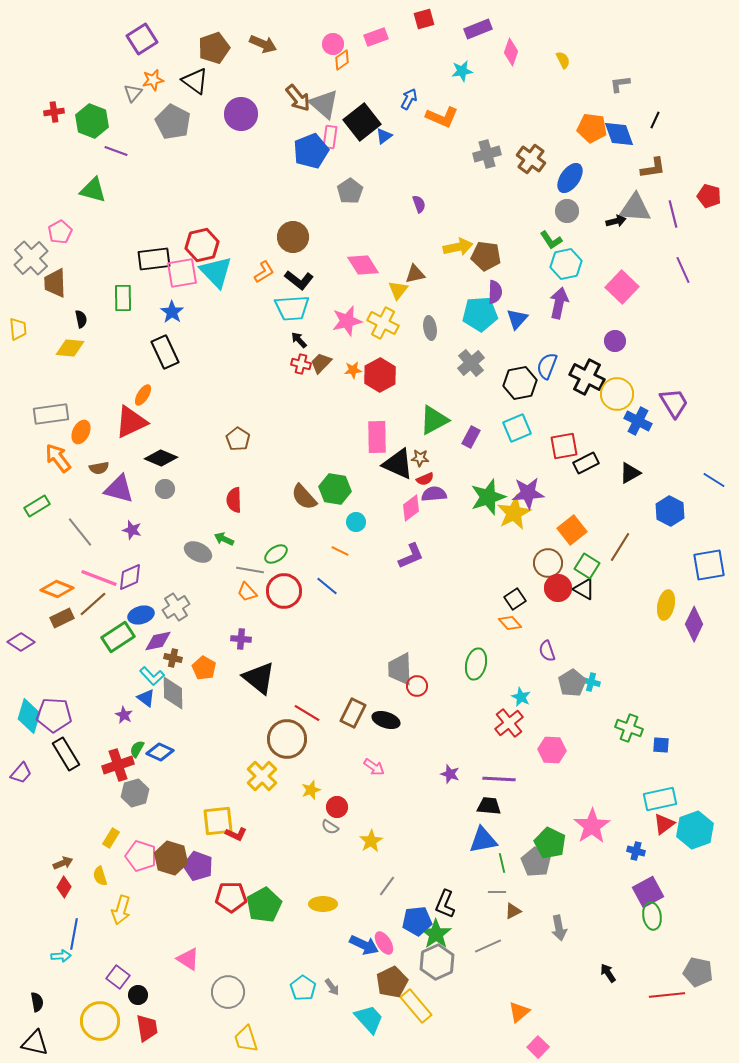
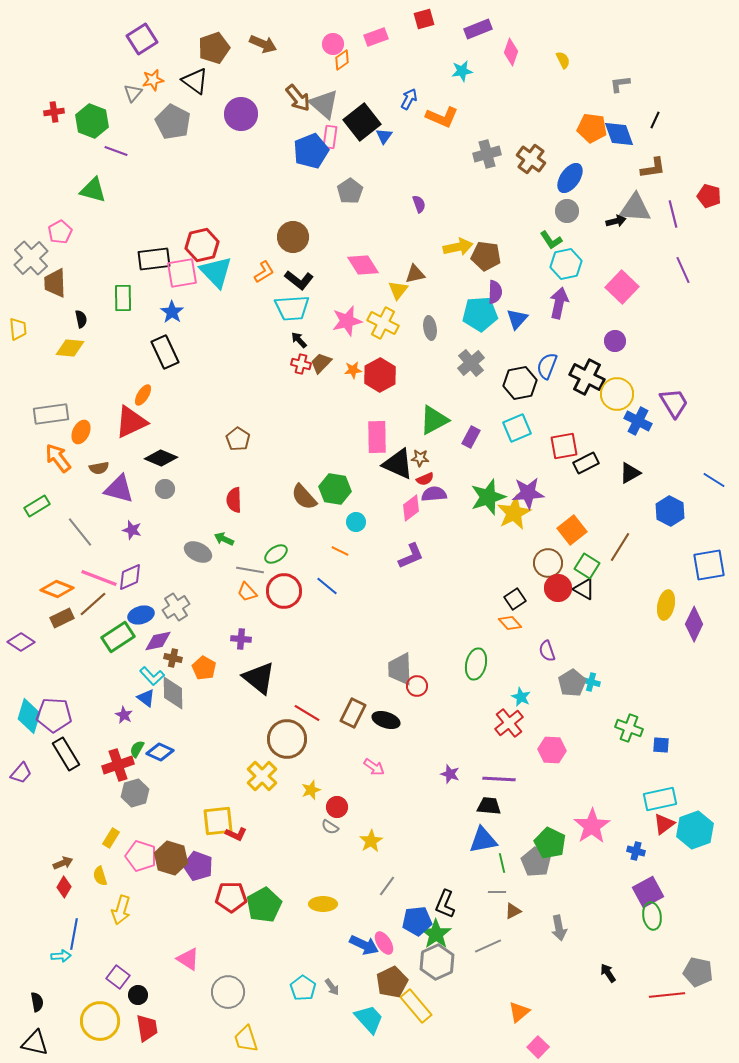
blue triangle at (384, 136): rotated 18 degrees counterclockwise
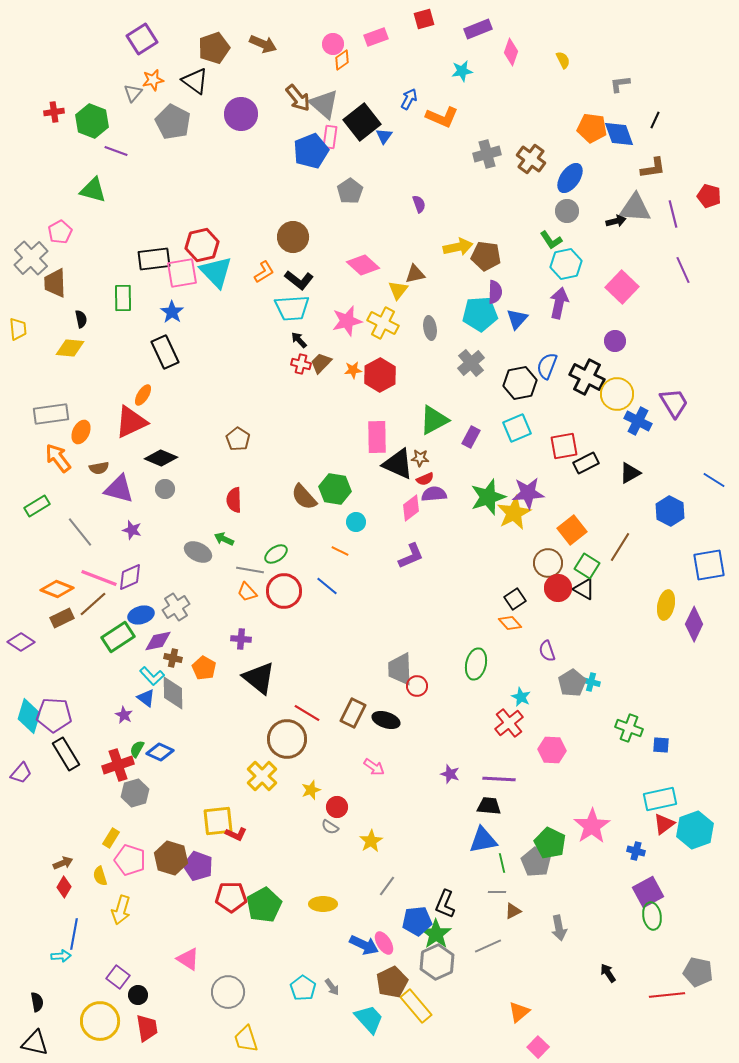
pink diamond at (363, 265): rotated 16 degrees counterclockwise
pink pentagon at (141, 856): moved 11 px left, 4 px down
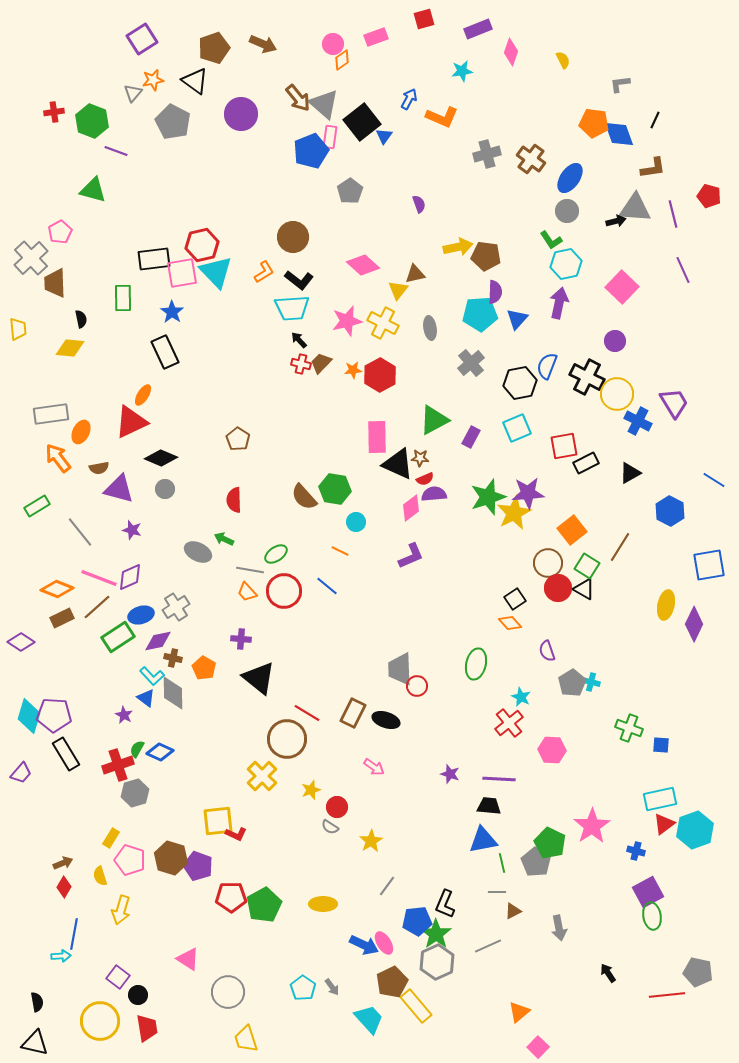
orange pentagon at (592, 128): moved 2 px right, 5 px up
brown line at (93, 604): moved 4 px right, 3 px down
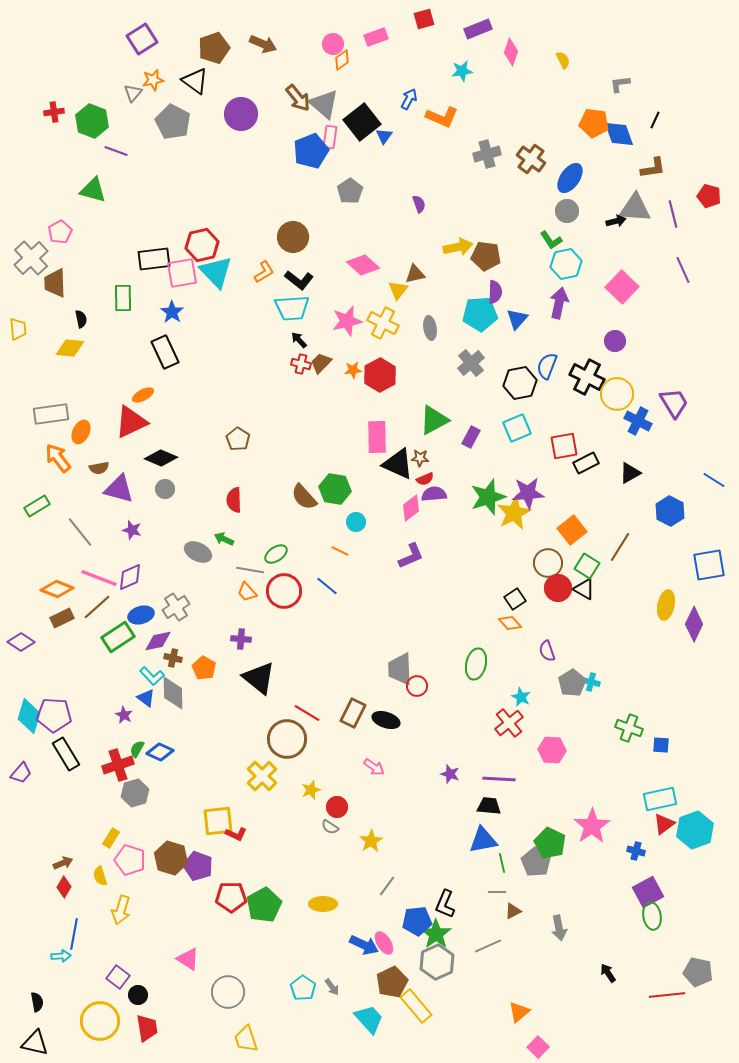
orange ellipse at (143, 395): rotated 30 degrees clockwise
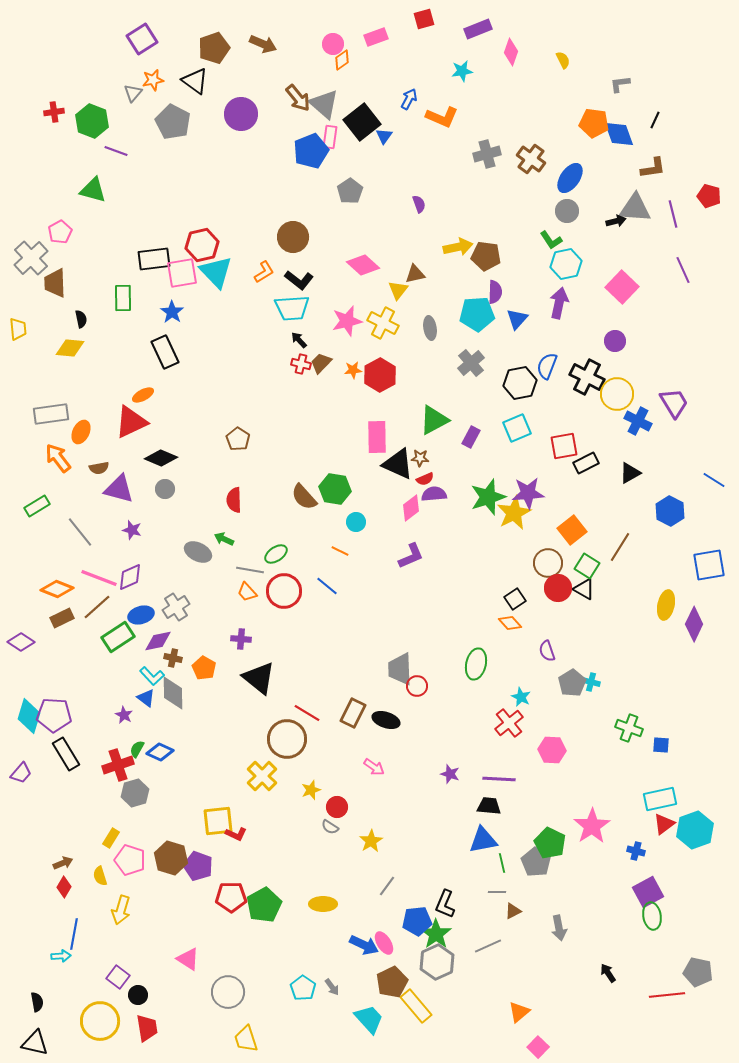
cyan pentagon at (480, 314): moved 3 px left
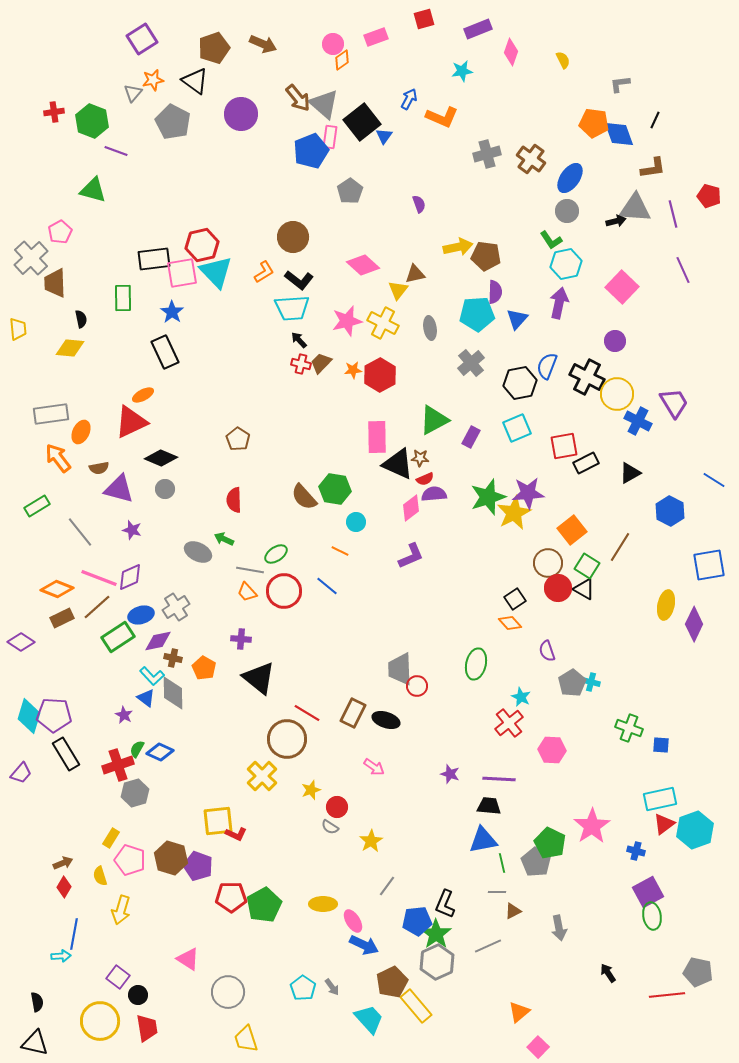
pink ellipse at (384, 943): moved 31 px left, 22 px up
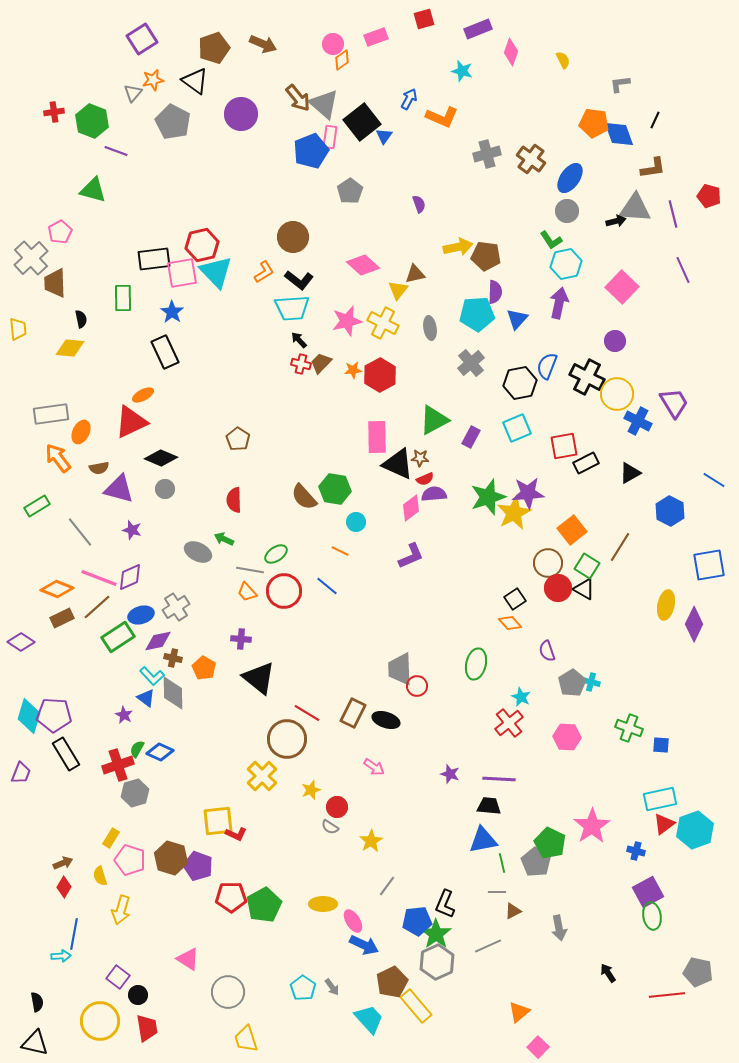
cyan star at (462, 71): rotated 25 degrees clockwise
pink hexagon at (552, 750): moved 15 px right, 13 px up
purple trapezoid at (21, 773): rotated 20 degrees counterclockwise
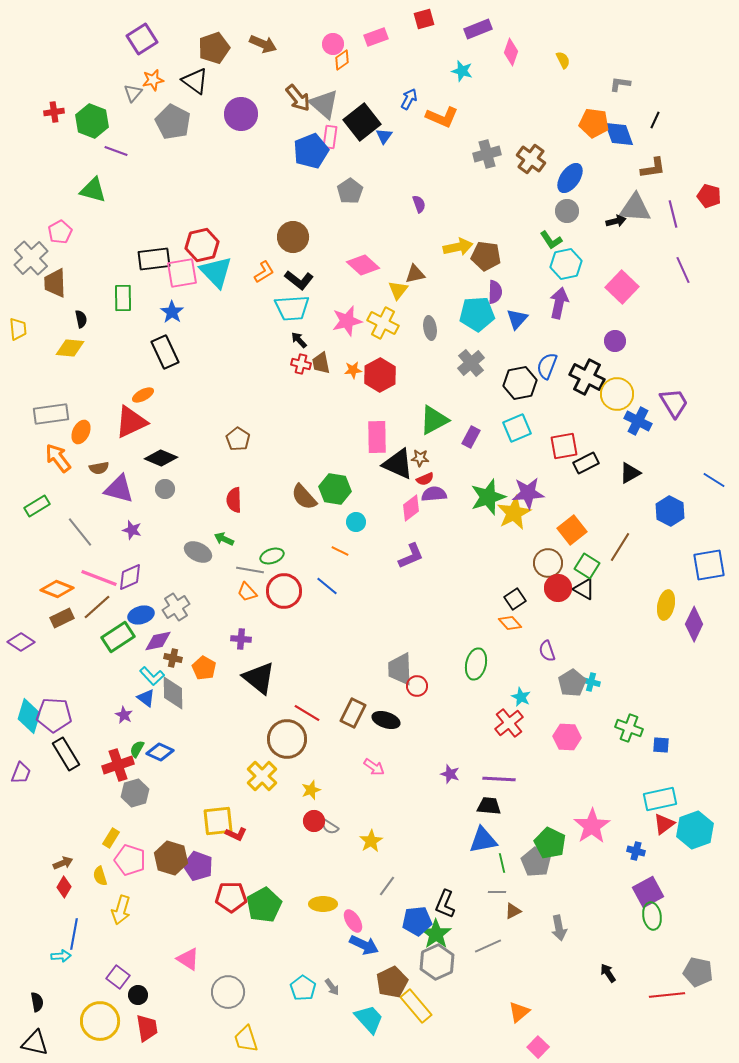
gray L-shape at (620, 84): rotated 15 degrees clockwise
brown trapezoid at (321, 363): rotated 55 degrees counterclockwise
green ellipse at (276, 554): moved 4 px left, 2 px down; rotated 15 degrees clockwise
red circle at (337, 807): moved 23 px left, 14 px down
